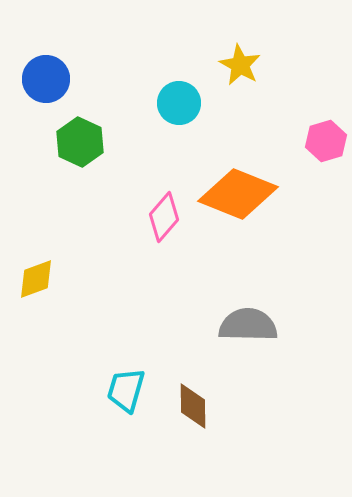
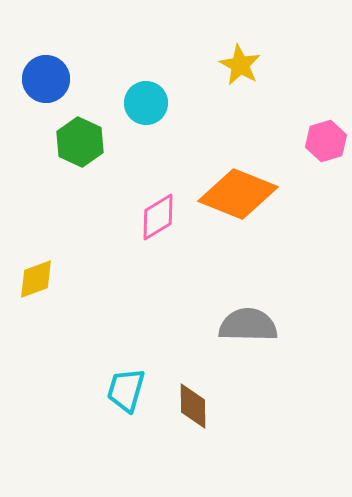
cyan circle: moved 33 px left
pink diamond: moved 6 px left; rotated 18 degrees clockwise
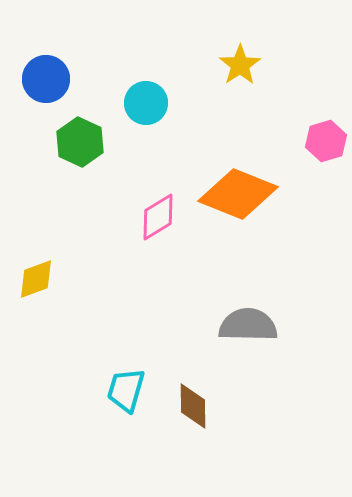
yellow star: rotated 9 degrees clockwise
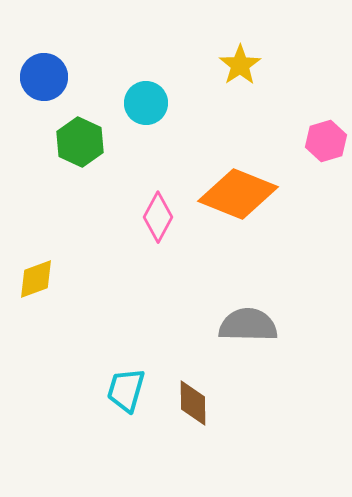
blue circle: moved 2 px left, 2 px up
pink diamond: rotated 30 degrees counterclockwise
brown diamond: moved 3 px up
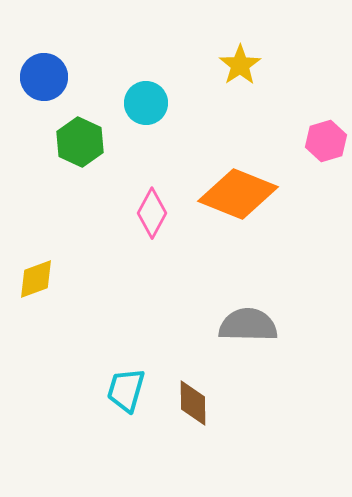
pink diamond: moved 6 px left, 4 px up
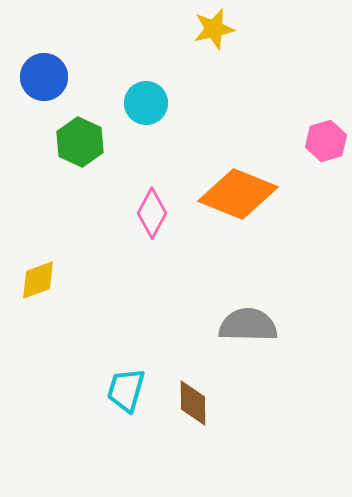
yellow star: moved 26 px left, 36 px up; rotated 21 degrees clockwise
yellow diamond: moved 2 px right, 1 px down
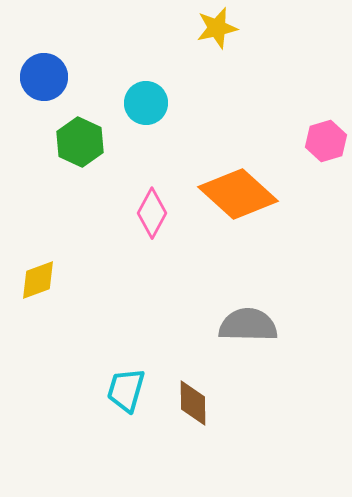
yellow star: moved 3 px right, 1 px up
orange diamond: rotated 20 degrees clockwise
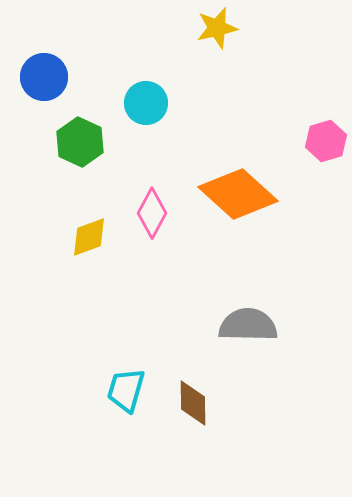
yellow diamond: moved 51 px right, 43 px up
